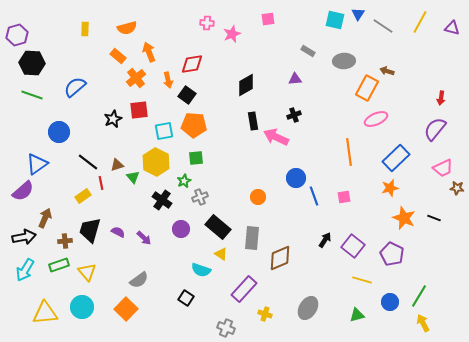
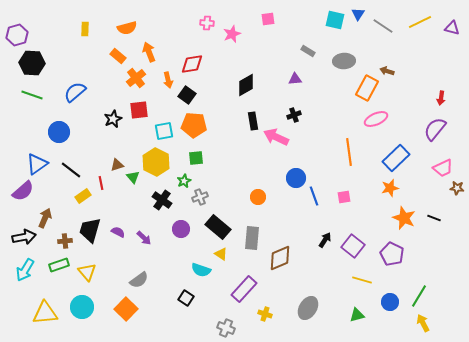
yellow line at (420, 22): rotated 35 degrees clockwise
blue semicircle at (75, 87): moved 5 px down
black line at (88, 162): moved 17 px left, 8 px down
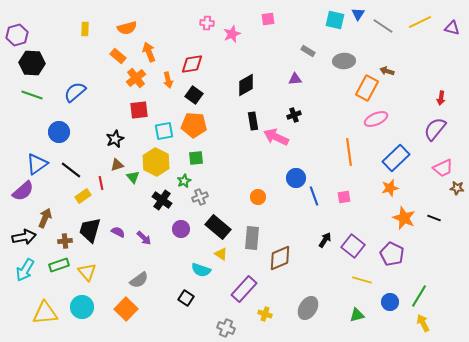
black square at (187, 95): moved 7 px right
black star at (113, 119): moved 2 px right, 20 px down
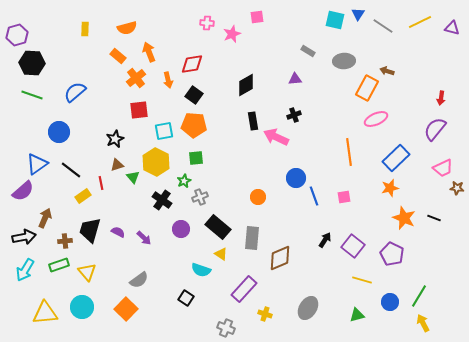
pink square at (268, 19): moved 11 px left, 2 px up
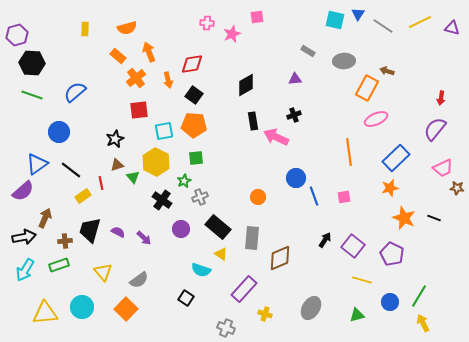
yellow triangle at (87, 272): moved 16 px right
gray ellipse at (308, 308): moved 3 px right
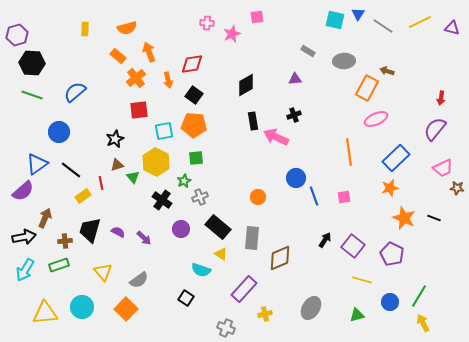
yellow cross at (265, 314): rotated 32 degrees counterclockwise
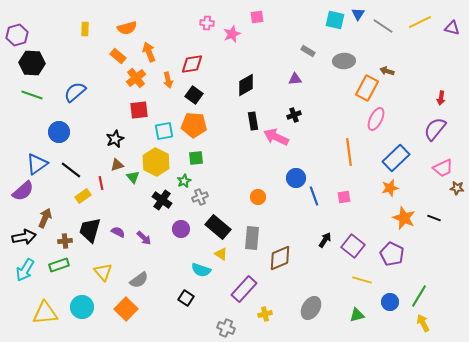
pink ellipse at (376, 119): rotated 40 degrees counterclockwise
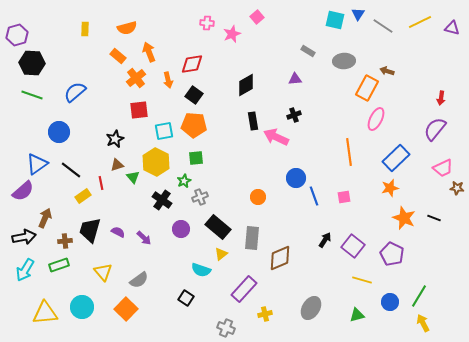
pink square at (257, 17): rotated 32 degrees counterclockwise
yellow triangle at (221, 254): rotated 48 degrees clockwise
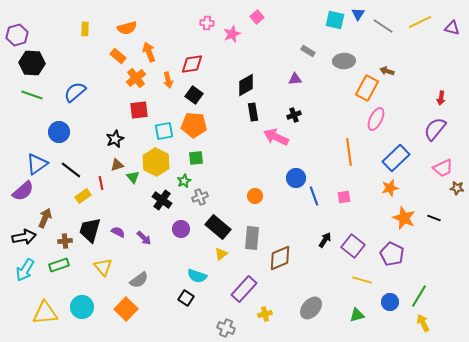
black rectangle at (253, 121): moved 9 px up
orange circle at (258, 197): moved 3 px left, 1 px up
cyan semicircle at (201, 270): moved 4 px left, 6 px down
yellow triangle at (103, 272): moved 5 px up
gray ellipse at (311, 308): rotated 10 degrees clockwise
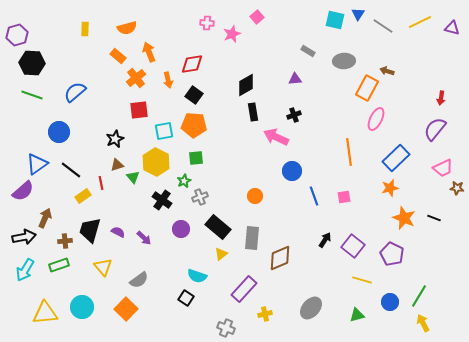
blue circle at (296, 178): moved 4 px left, 7 px up
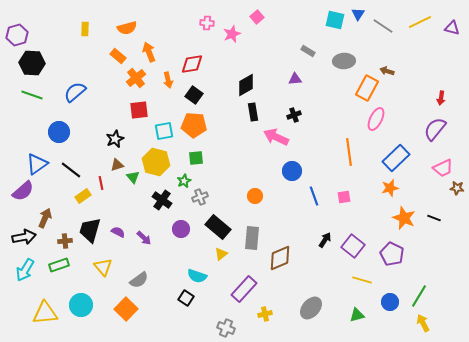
yellow hexagon at (156, 162): rotated 12 degrees counterclockwise
cyan circle at (82, 307): moved 1 px left, 2 px up
